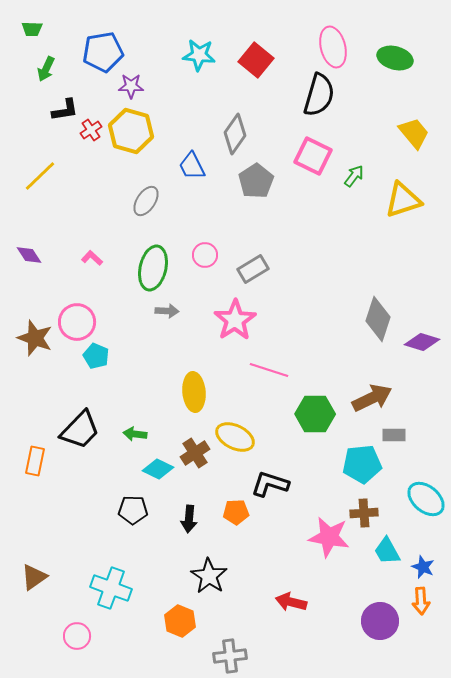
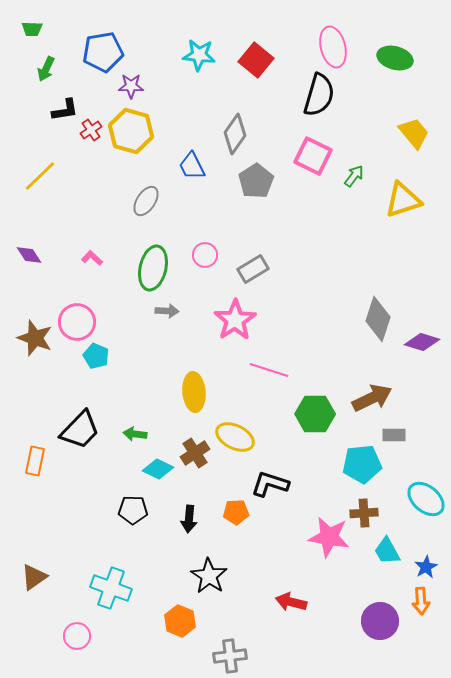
blue star at (423, 567): moved 3 px right; rotated 20 degrees clockwise
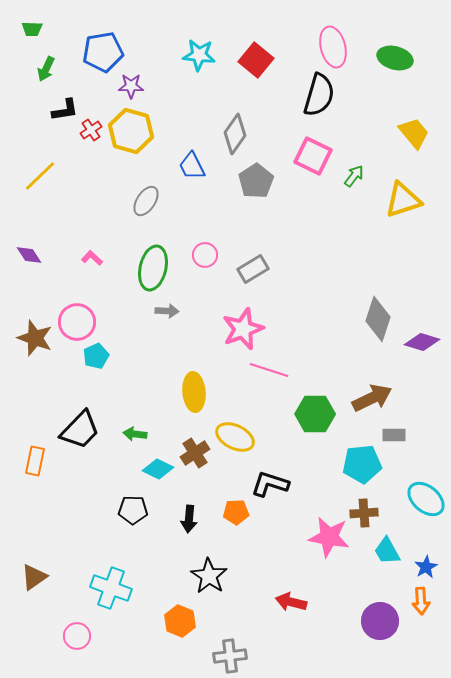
pink star at (235, 320): moved 8 px right, 9 px down; rotated 12 degrees clockwise
cyan pentagon at (96, 356): rotated 25 degrees clockwise
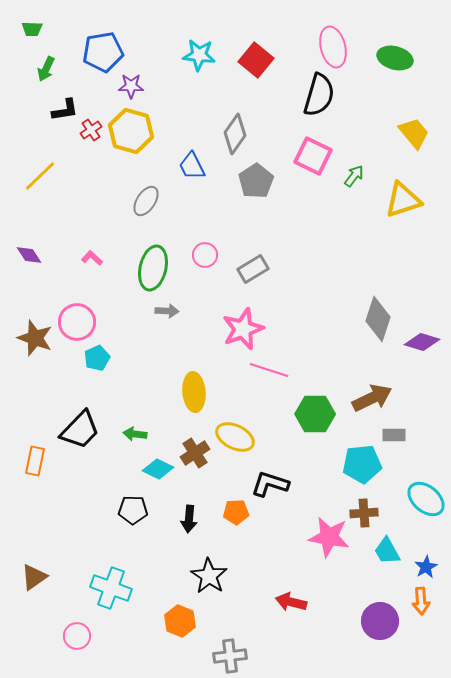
cyan pentagon at (96, 356): moved 1 px right, 2 px down
